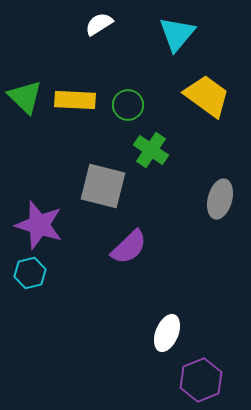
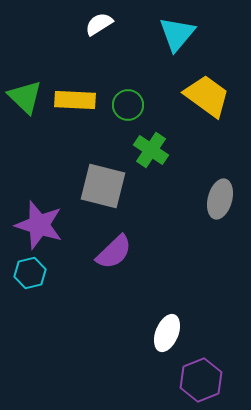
purple semicircle: moved 15 px left, 5 px down
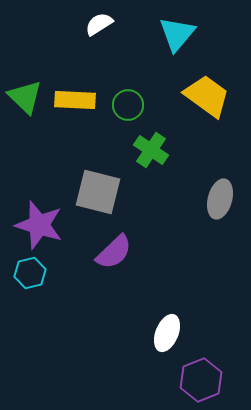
gray square: moved 5 px left, 6 px down
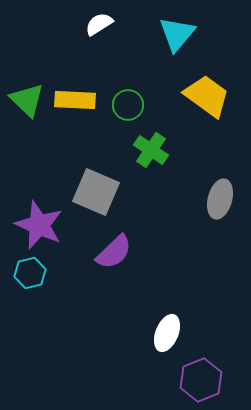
green triangle: moved 2 px right, 3 px down
gray square: moved 2 px left; rotated 9 degrees clockwise
purple star: rotated 6 degrees clockwise
